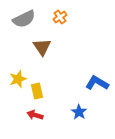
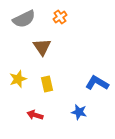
yellow rectangle: moved 10 px right, 7 px up
blue star: rotated 21 degrees counterclockwise
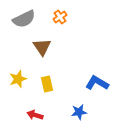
blue star: rotated 21 degrees counterclockwise
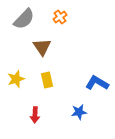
gray semicircle: rotated 20 degrees counterclockwise
yellow star: moved 2 px left
yellow rectangle: moved 4 px up
red arrow: rotated 105 degrees counterclockwise
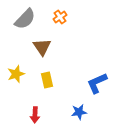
gray semicircle: moved 1 px right
yellow star: moved 5 px up
blue L-shape: rotated 55 degrees counterclockwise
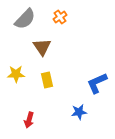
yellow star: rotated 18 degrees clockwise
red arrow: moved 6 px left, 5 px down; rotated 14 degrees clockwise
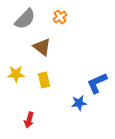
brown triangle: rotated 18 degrees counterclockwise
yellow rectangle: moved 3 px left
blue star: moved 9 px up
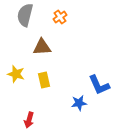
gray semicircle: moved 4 px up; rotated 150 degrees clockwise
brown triangle: rotated 42 degrees counterclockwise
yellow star: rotated 18 degrees clockwise
blue L-shape: moved 2 px right, 2 px down; rotated 90 degrees counterclockwise
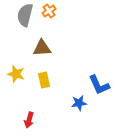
orange cross: moved 11 px left, 6 px up
brown triangle: moved 1 px down
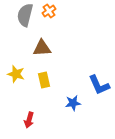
blue star: moved 6 px left
